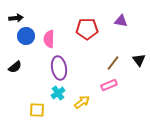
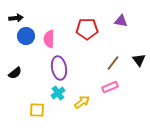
black semicircle: moved 6 px down
pink rectangle: moved 1 px right, 2 px down
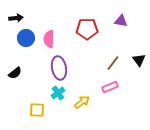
blue circle: moved 2 px down
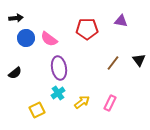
pink semicircle: rotated 54 degrees counterclockwise
pink rectangle: moved 16 px down; rotated 42 degrees counterclockwise
yellow square: rotated 28 degrees counterclockwise
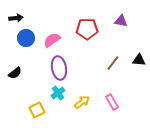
pink semicircle: moved 3 px right, 1 px down; rotated 108 degrees clockwise
black triangle: rotated 48 degrees counterclockwise
pink rectangle: moved 2 px right, 1 px up; rotated 56 degrees counterclockwise
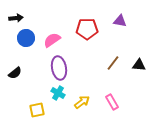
purple triangle: moved 1 px left
black triangle: moved 5 px down
cyan cross: rotated 24 degrees counterclockwise
yellow square: rotated 14 degrees clockwise
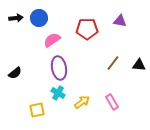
blue circle: moved 13 px right, 20 px up
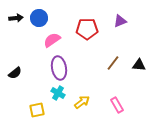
purple triangle: rotated 32 degrees counterclockwise
pink rectangle: moved 5 px right, 3 px down
